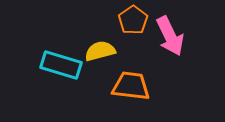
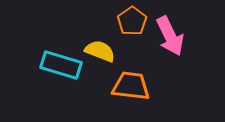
orange pentagon: moved 1 px left, 1 px down
yellow semicircle: rotated 36 degrees clockwise
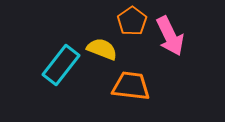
yellow semicircle: moved 2 px right, 2 px up
cyan rectangle: rotated 69 degrees counterclockwise
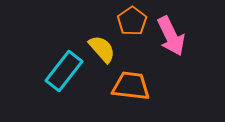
pink arrow: moved 1 px right
yellow semicircle: rotated 28 degrees clockwise
cyan rectangle: moved 3 px right, 6 px down
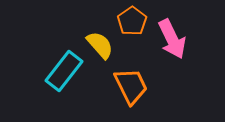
pink arrow: moved 1 px right, 3 px down
yellow semicircle: moved 2 px left, 4 px up
orange trapezoid: rotated 57 degrees clockwise
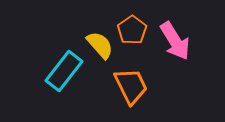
orange pentagon: moved 9 px down
pink arrow: moved 3 px right, 2 px down; rotated 6 degrees counterclockwise
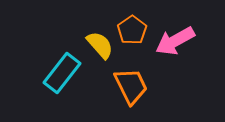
pink arrow: rotated 93 degrees clockwise
cyan rectangle: moved 2 px left, 2 px down
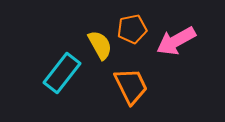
orange pentagon: moved 1 px up; rotated 24 degrees clockwise
pink arrow: moved 1 px right
yellow semicircle: rotated 12 degrees clockwise
